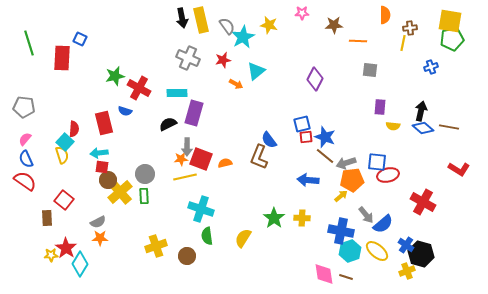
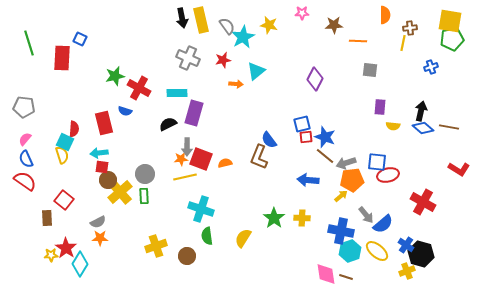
orange arrow at (236, 84): rotated 24 degrees counterclockwise
cyan square at (65, 142): rotated 18 degrees counterclockwise
pink diamond at (324, 274): moved 2 px right
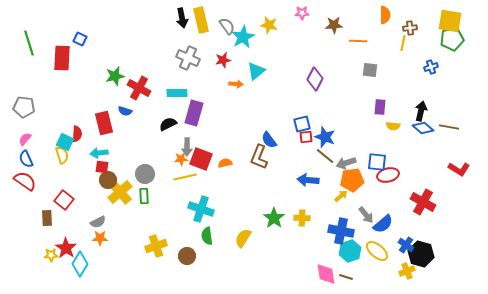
red semicircle at (74, 129): moved 3 px right, 5 px down
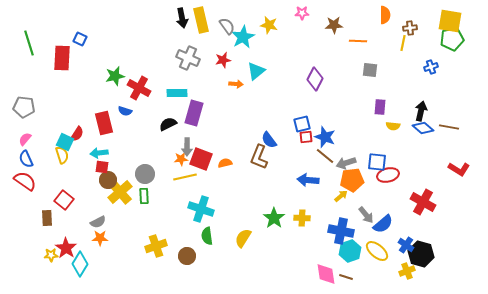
red semicircle at (77, 134): rotated 28 degrees clockwise
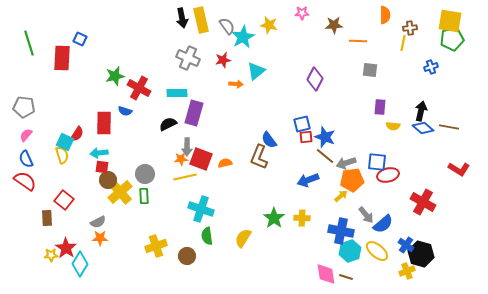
red rectangle at (104, 123): rotated 15 degrees clockwise
pink semicircle at (25, 139): moved 1 px right, 4 px up
blue arrow at (308, 180): rotated 25 degrees counterclockwise
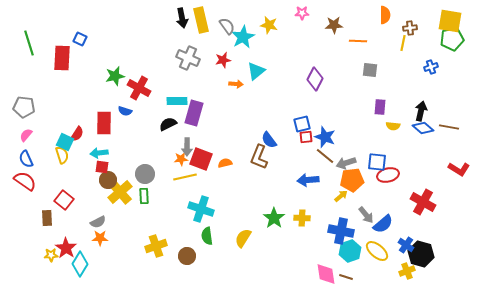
cyan rectangle at (177, 93): moved 8 px down
blue arrow at (308, 180): rotated 15 degrees clockwise
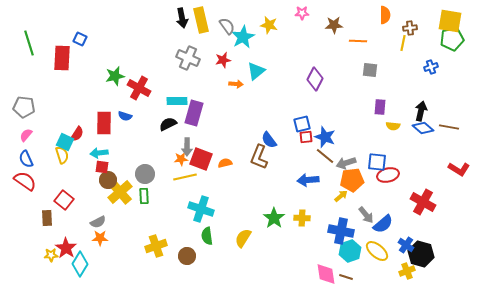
blue semicircle at (125, 111): moved 5 px down
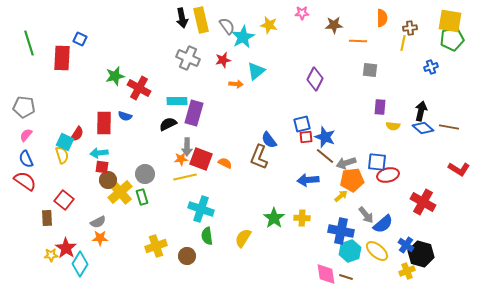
orange semicircle at (385, 15): moved 3 px left, 3 px down
orange semicircle at (225, 163): rotated 40 degrees clockwise
green rectangle at (144, 196): moved 2 px left, 1 px down; rotated 14 degrees counterclockwise
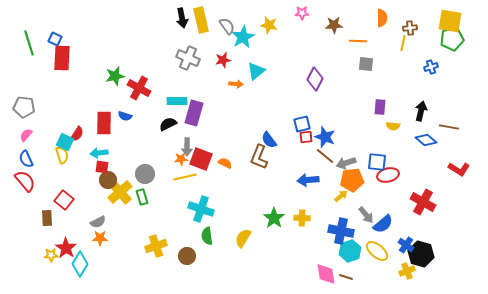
blue square at (80, 39): moved 25 px left
gray square at (370, 70): moved 4 px left, 6 px up
blue diamond at (423, 128): moved 3 px right, 12 px down
red semicircle at (25, 181): rotated 15 degrees clockwise
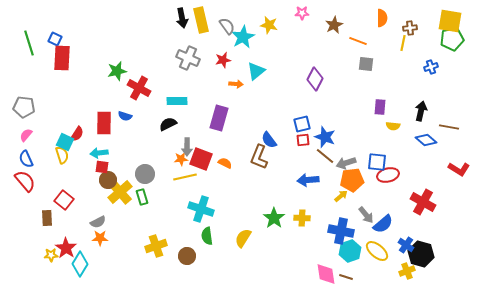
brown star at (334, 25): rotated 24 degrees counterclockwise
orange line at (358, 41): rotated 18 degrees clockwise
green star at (115, 76): moved 2 px right, 5 px up
purple rectangle at (194, 113): moved 25 px right, 5 px down
red square at (306, 137): moved 3 px left, 3 px down
